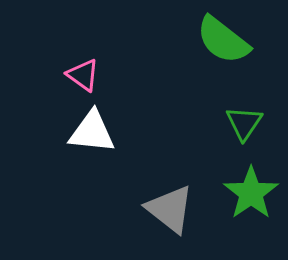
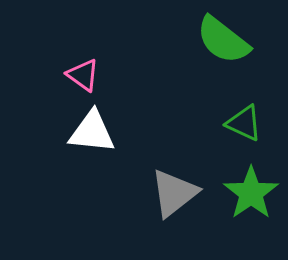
green triangle: rotated 39 degrees counterclockwise
gray triangle: moved 4 px right, 16 px up; rotated 44 degrees clockwise
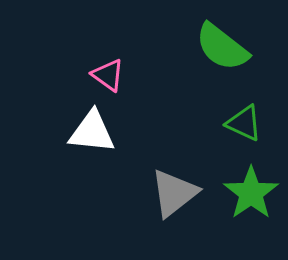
green semicircle: moved 1 px left, 7 px down
pink triangle: moved 25 px right
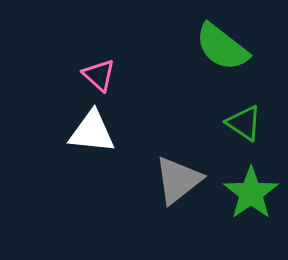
pink triangle: moved 9 px left; rotated 6 degrees clockwise
green triangle: rotated 9 degrees clockwise
gray triangle: moved 4 px right, 13 px up
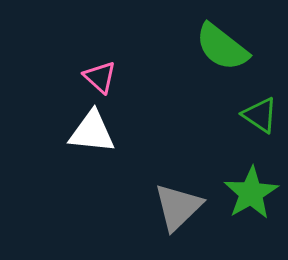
pink triangle: moved 1 px right, 2 px down
green triangle: moved 16 px right, 8 px up
gray triangle: moved 27 px down; rotated 6 degrees counterclockwise
green star: rotated 4 degrees clockwise
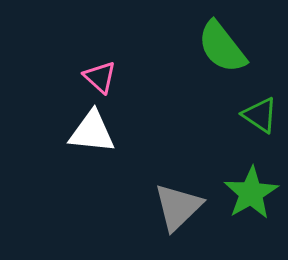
green semicircle: rotated 14 degrees clockwise
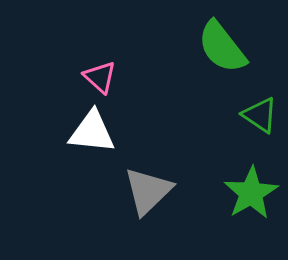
gray triangle: moved 30 px left, 16 px up
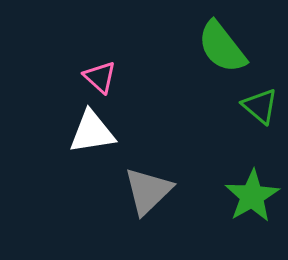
green triangle: moved 9 px up; rotated 6 degrees clockwise
white triangle: rotated 15 degrees counterclockwise
green star: moved 1 px right, 3 px down
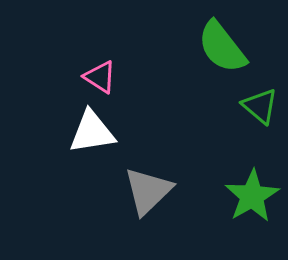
pink triangle: rotated 9 degrees counterclockwise
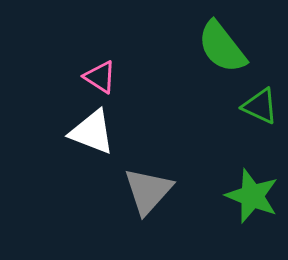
green triangle: rotated 15 degrees counterclockwise
white triangle: rotated 30 degrees clockwise
gray triangle: rotated 4 degrees counterclockwise
green star: rotated 20 degrees counterclockwise
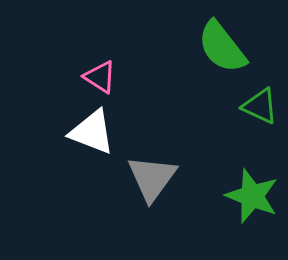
gray triangle: moved 4 px right, 13 px up; rotated 6 degrees counterclockwise
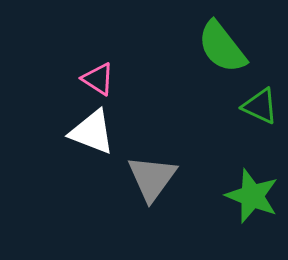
pink triangle: moved 2 px left, 2 px down
